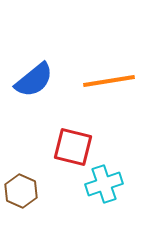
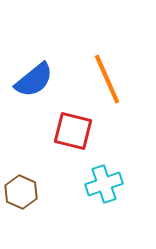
orange line: moved 2 px left, 2 px up; rotated 75 degrees clockwise
red square: moved 16 px up
brown hexagon: moved 1 px down
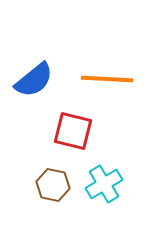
orange line: rotated 63 degrees counterclockwise
cyan cross: rotated 12 degrees counterclockwise
brown hexagon: moved 32 px right, 7 px up; rotated 12 degrees counterclockwise
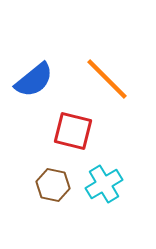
orange line: rotated 42 degrees clockwise
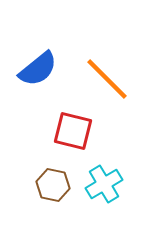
blue semicircle: moved 4 px right, 11 px up
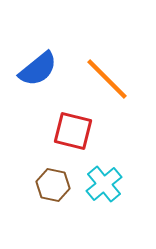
cyan cross: rotated 9 degrees counterclockwise
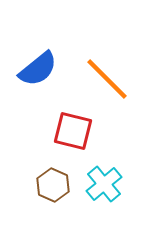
brown hexagon: rotated 12 degrees clockwise
